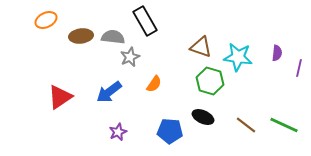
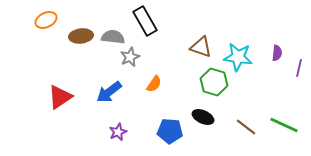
green hexagon: moved 4 px right, 1 px down
brown line: moved 2 px down
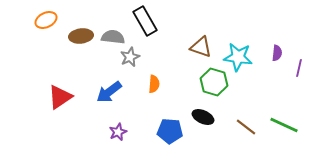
orange semicircle: rotated 30 degrees counterclockwise
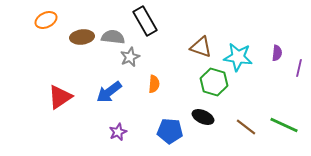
brown ellipse: moved 1 px right, 1 px down
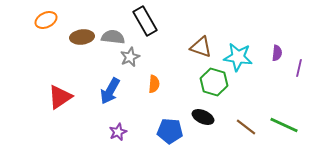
blue arrow: moved 1 px right, 1 px up; rotated 24 degrees counterclockwise
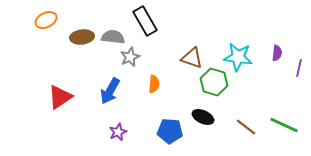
brown triangle: moved 9 px left, 11 px down
